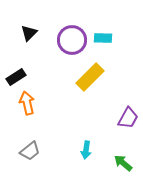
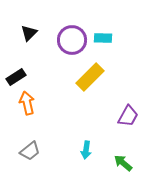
purple trapezoid: moved 2 px up
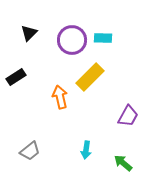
orange arrow: moved 33 px right, 6 px up
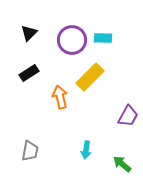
black rectangle: moved 13 px right, 4 px up
gray trapezoid: rotated 40 degrees counterclockwise
green arrow: moved 1 px left, 1 px down
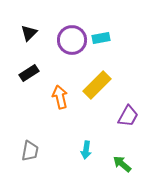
cyan rectangle: moved 2 px left; rotated 12 degrees counterclockwise
yellow rectangle: moved 7 px right, 8 px down
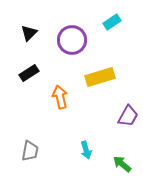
cyan rectangle: moved 11 px right, 16 px up; rotated 24 degrees counterclockwise
yellow rectangle: moved 3 px right, 8 px up; rotated 28 degrees clockwise
cyan arrow: rotated 24 degrees counterclockwise
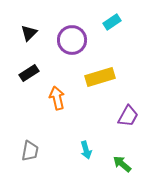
orange arrow: moved 3 px left, 1 px down
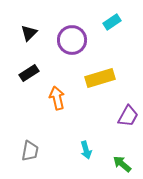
yellow rectangle: moved 1 px down
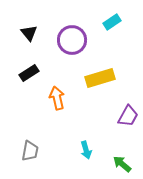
black triangle: rotated 24 degrees counterclockwise
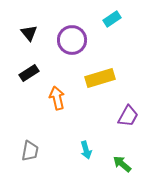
cyan rectangle: moved 3 px up
